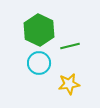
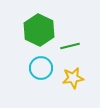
cyan circle: moved 2 px right, 5 px down
yellow star: moved 4 px right, 6 px up
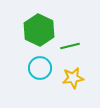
cyan circle: moved 1 px left
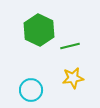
cyan circle: moved 9 px left, 22 px down
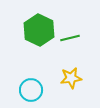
green line: moved 8 px up
yellow star: moved 2 px left
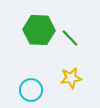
green hexagon: rotated 24 degrees counterclockwise
green line: rotated 60 degrees clockwise
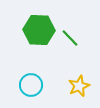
yellow star: moved 8 px right, 8 px down; rotated 15 degrees counterclockwise
cyan circle: moved 5 px up
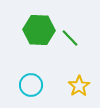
yellow star: rotated 10 degrees counterclockwise
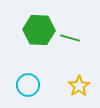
green line: rotated 30 degrees counterclockwise
cyan circle: moved 3 px left
